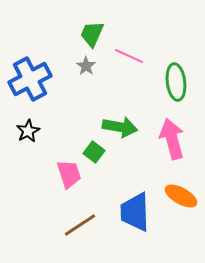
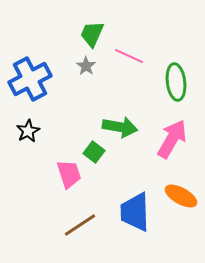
pink arrow: rotated 45 degrees clockwise
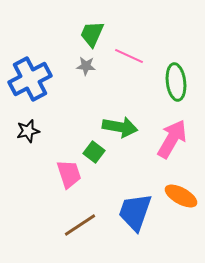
gray star: rotated 30 degrees counterclockwise
black star: rotated 15 degrees clockwise
blue trapezoid: rotated 21 degrees clockwise
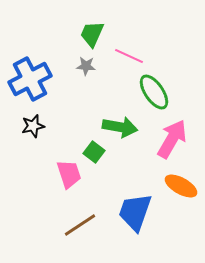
green ellipse: moved 22 px left, 10 px down; rotated 27 degrees counterclockwise
black star: moved 5 px right, 5 px up
orange ellipse: moved 10 px up
